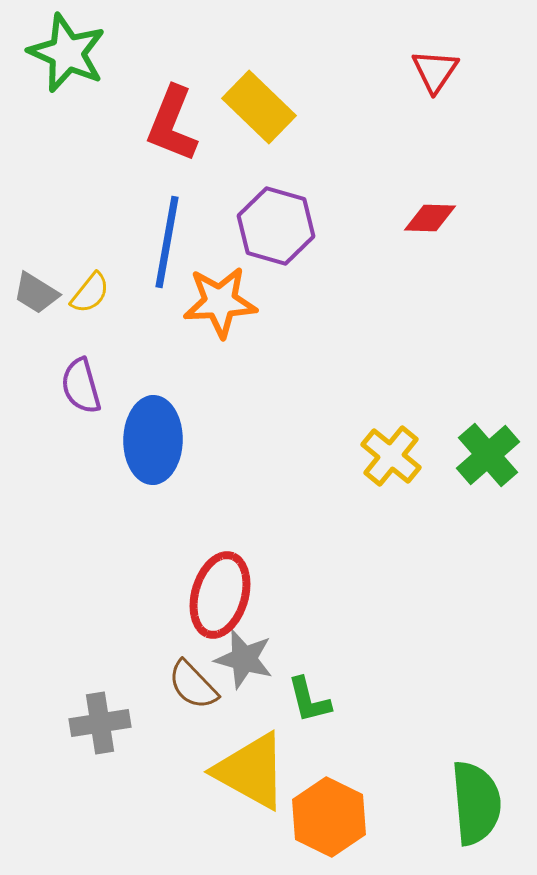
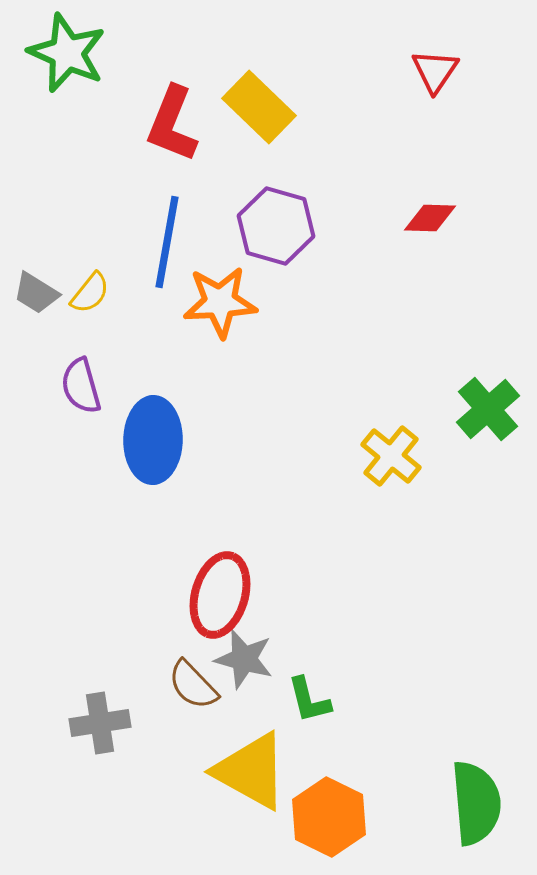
green cross: moved 46 px up
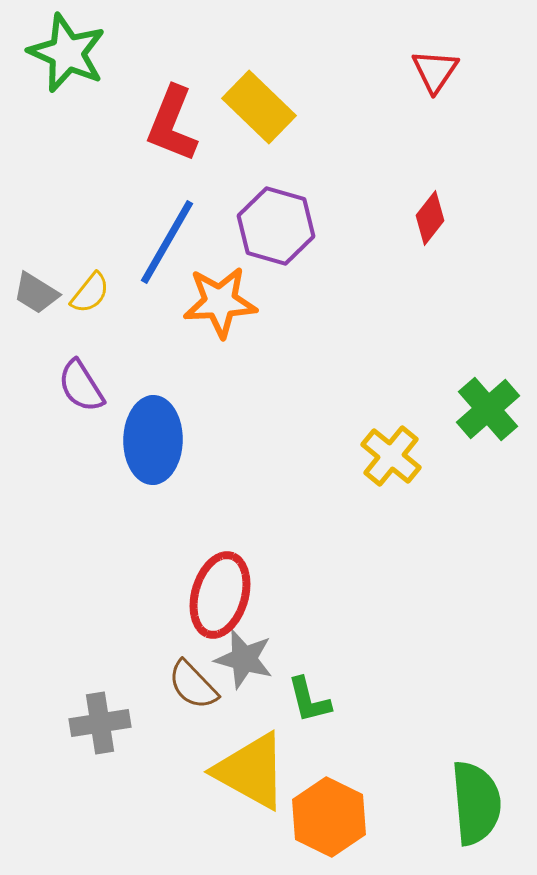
red diamond: rotated 54 degrees counterclockwise
blue line: rotated 20 degrees clockwise
purple semicircle: rotated 16 degrees counterclockwise
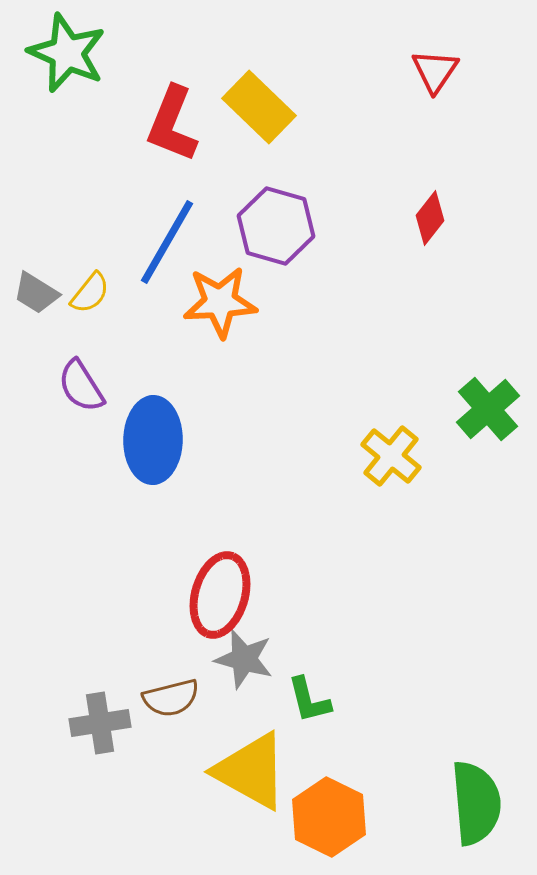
brown semicircle: moved 22 px left, 13 px down; rotated 60 degrees counterclockwise
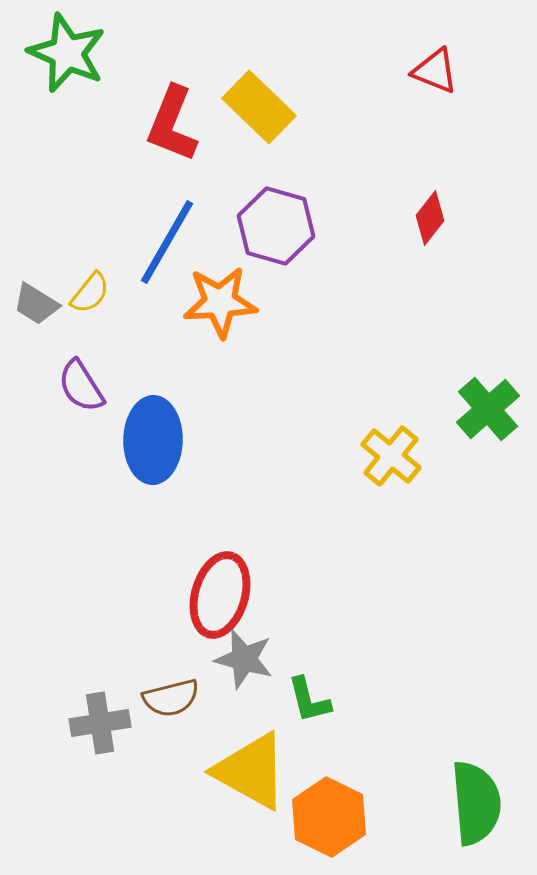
red triangle: rotated 42 degrees counterclockwise
gray trapezoid: moved 11 px down
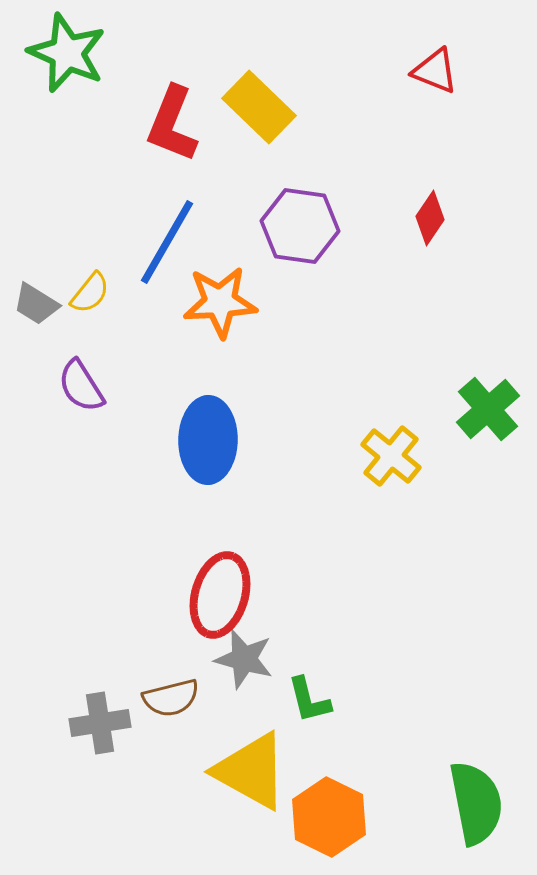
red diamond: rotated 4 degrees counterclockwise
purple hexagon: moved 24 px right; rotated 8 degrees counterclockwise
blue ellipse: moved 55 px right
green semicircle: rotated 6 degrees counterclockwise
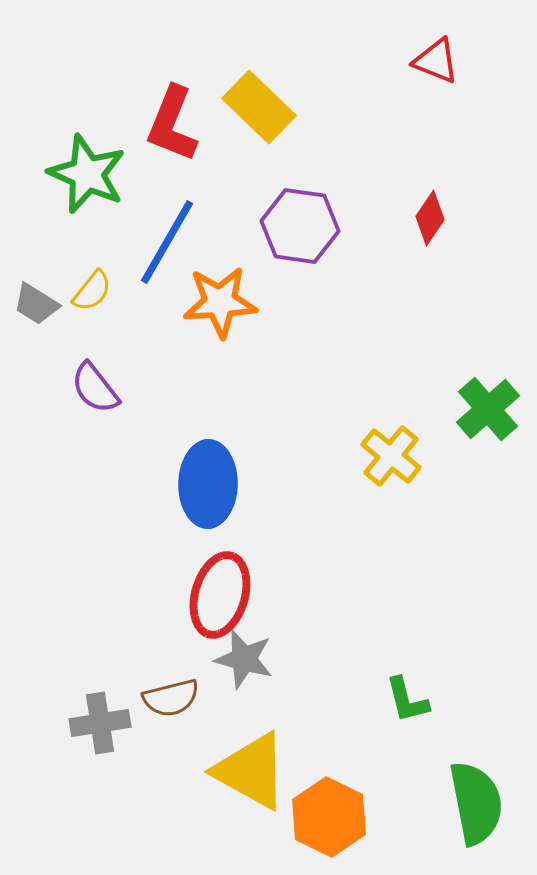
green star: moved 20 px right, 121 px down
red triangle: moved 1 px right, 10 px up
yellow semicircle: moved 2 px right, 2 px up
purple semicircle: moved 14 px right, 2 px down; rotated 6 degrees counterclockwise
blue ellipse: moved 44 px down
green L-shape: moved 98 px right
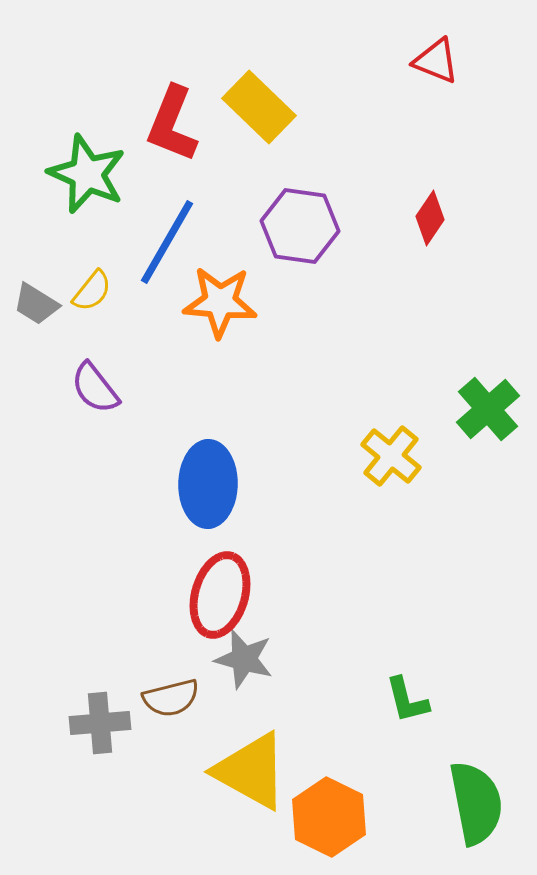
orange star: rotated 8 degrees clockwise
gray cross: rotated 4 degrees clockwise
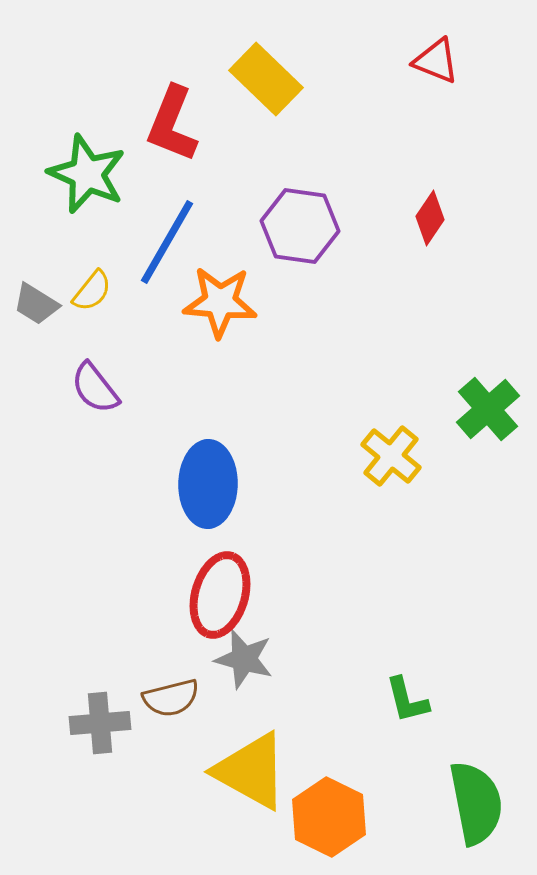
yellow rectangle: moved 7 px right, 28 px up
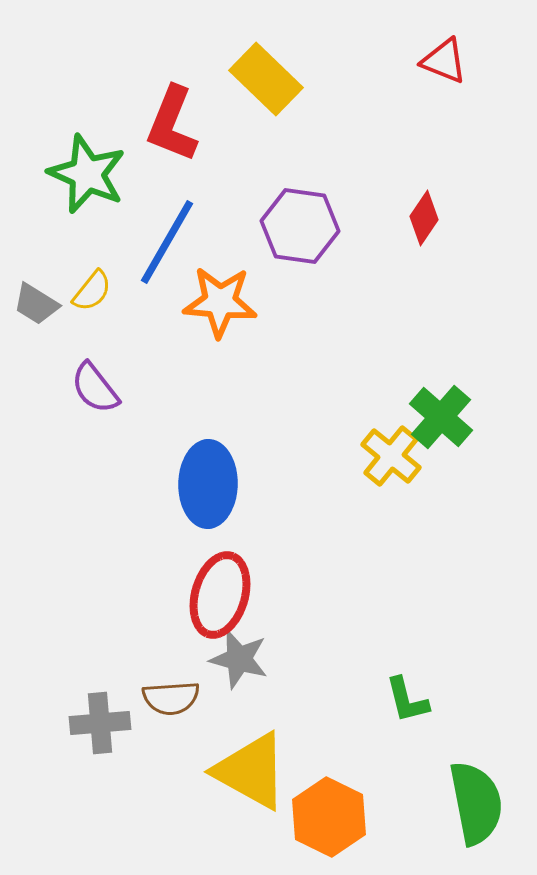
red triangle: moved 8 px right
red diamond: moved 6 px left
green cross: moved 47 px left, 8 px down; rotated 8 degrees counterclockwise
gray star: moved 5 px left
brown semicircle: rotated 10 degrees clockwise
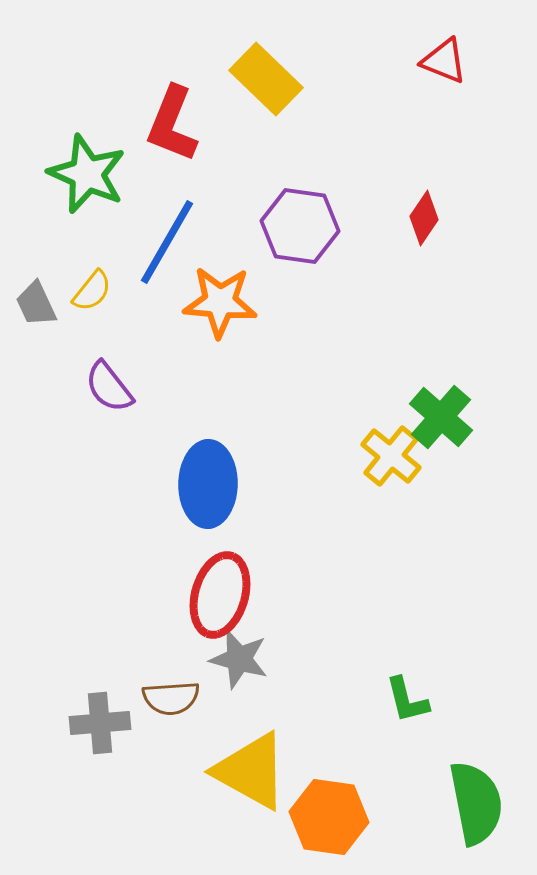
gray trapezoid: rotated 33 degrees clockwise
purple semicircle: moved 14 px right, 1 px up
orange hexagon: rotated 18 degrees counterclockwise
